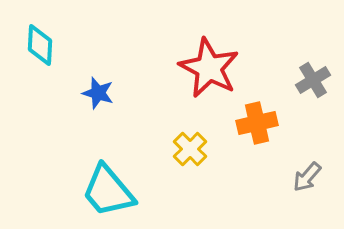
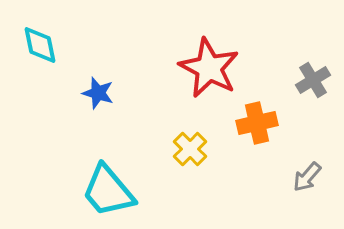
cyan diamond: rotated 15 degrees counterclockwise
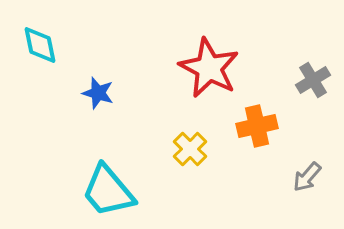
orange cross: moved 3 px down
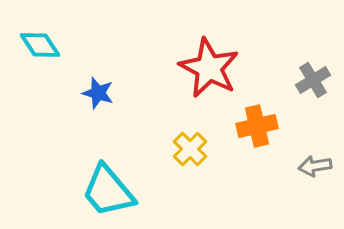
cyan diamond: rotated 21 degrees counterclockwise
gray arrow: moved 8 px right, 11 px up; rotated 40 degrees clockwise
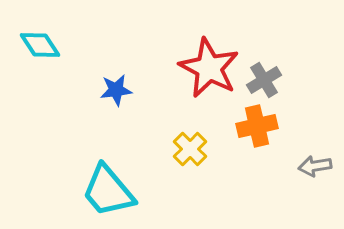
gray cross: moved 49 px left
blue star: moved 18 px right, 3 px up; rotated 24 degrees counterclockwise
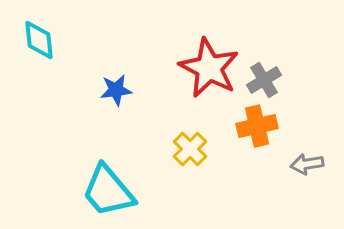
cyan diamond: moved 1 px left, 5 px up; rotated 27 degrees clockwise
gray arrow: moved 8 px left, 2 px up
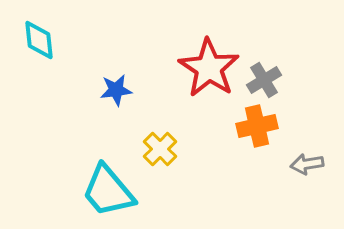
red star: rotated 6 degrees clockwise
yellow cross: moved 30 px left
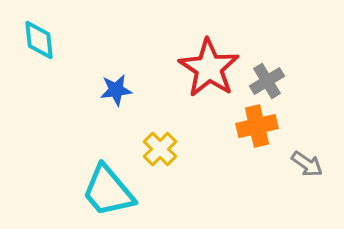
gray cross: moved 3 px right, 1 px down
gray arrow: rotated 136 degrees counterclockwise
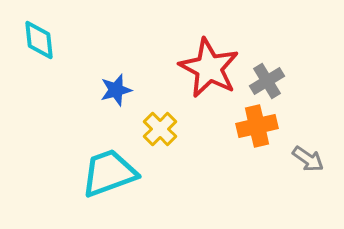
red star: rotated 6 degrees counterclockwise
blue star: rotated 8 degrees counterclockwise
yellow cross: moved 20 px up
gray arrow: moved 1 px right, 5 px up
cyan trapezoid: moved 1 px right, 18 px up; rotated 110 degrees clockwise
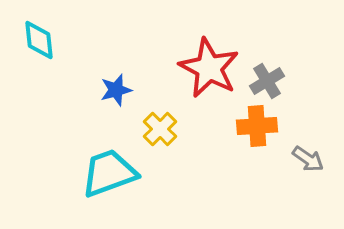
orange cross: rotated 9 degrees clockwise
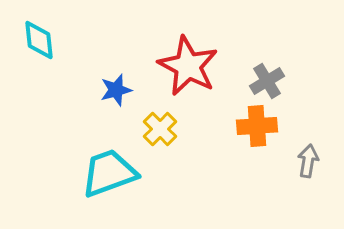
red star: moved 21 px left, 2 px up
gray arrow: moved 2 px down; rotated 116 degrees counterclockwise
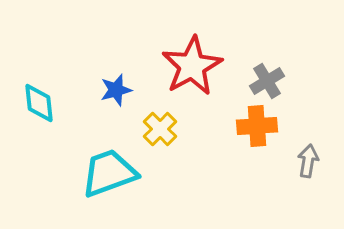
cyan diamond: moved 63 px down
red star: moved 4 px right; rotated 16 degrees clockwise
